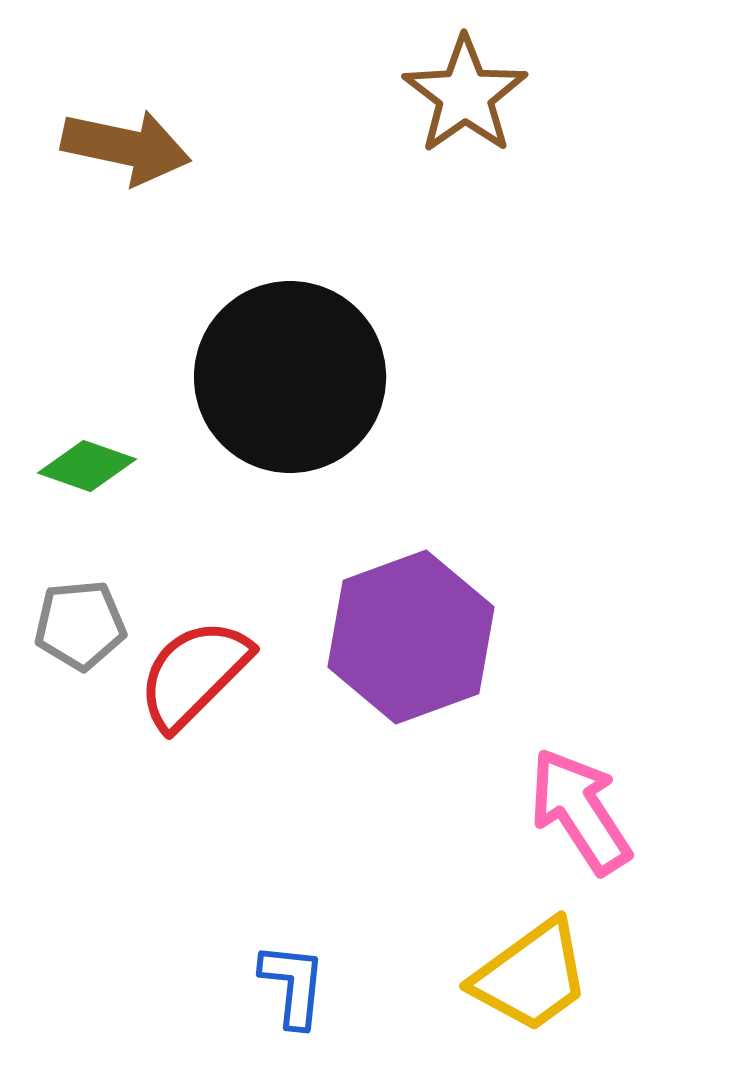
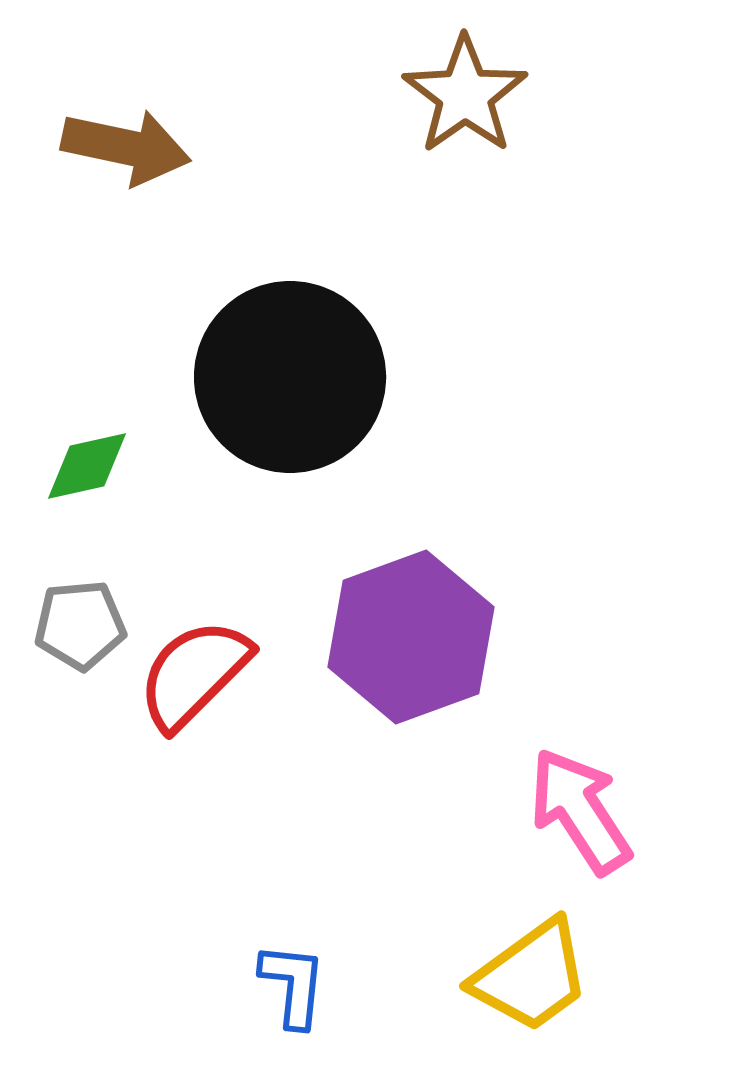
green diamond: rotated 32 degrees counterclockwise
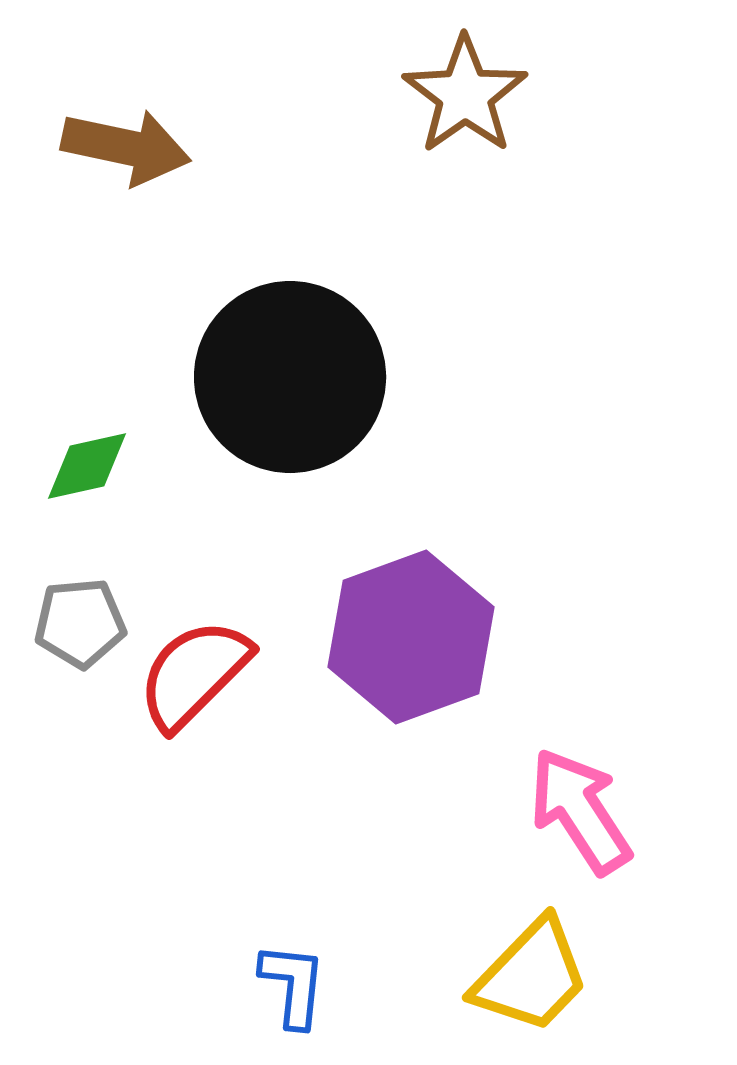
gray pentagon: moved 2 px up
yellow trapezoid: rotated 10 degrees counterclockwise
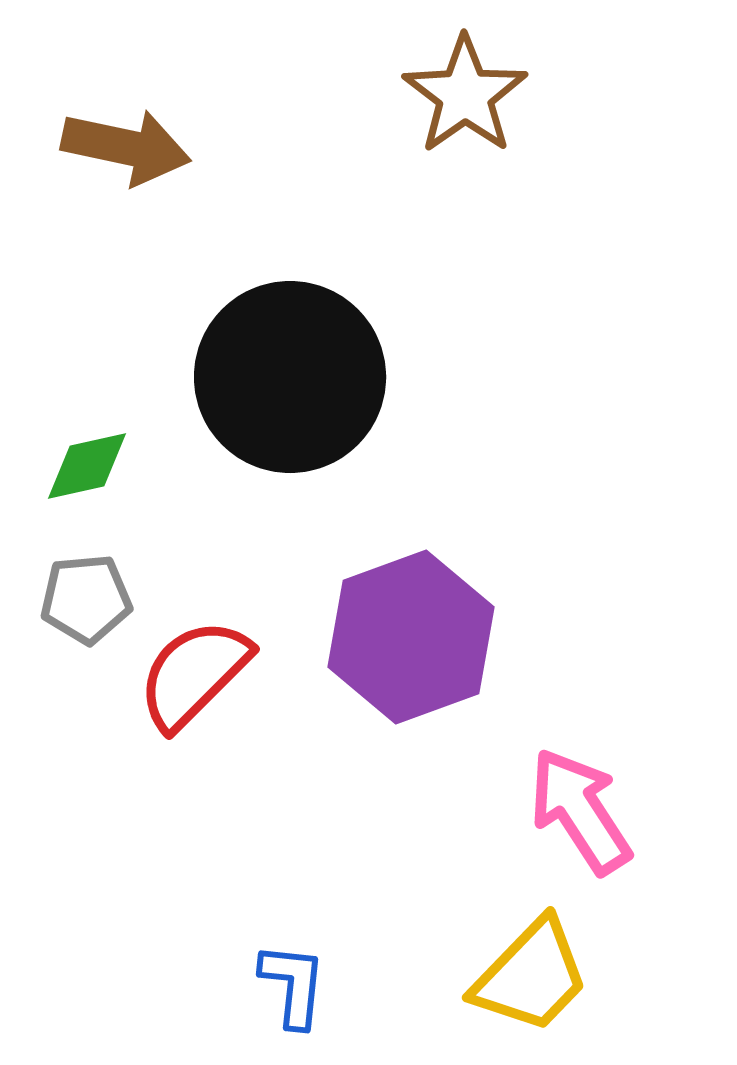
gray pentagon: moved 6 px right, 24 px up
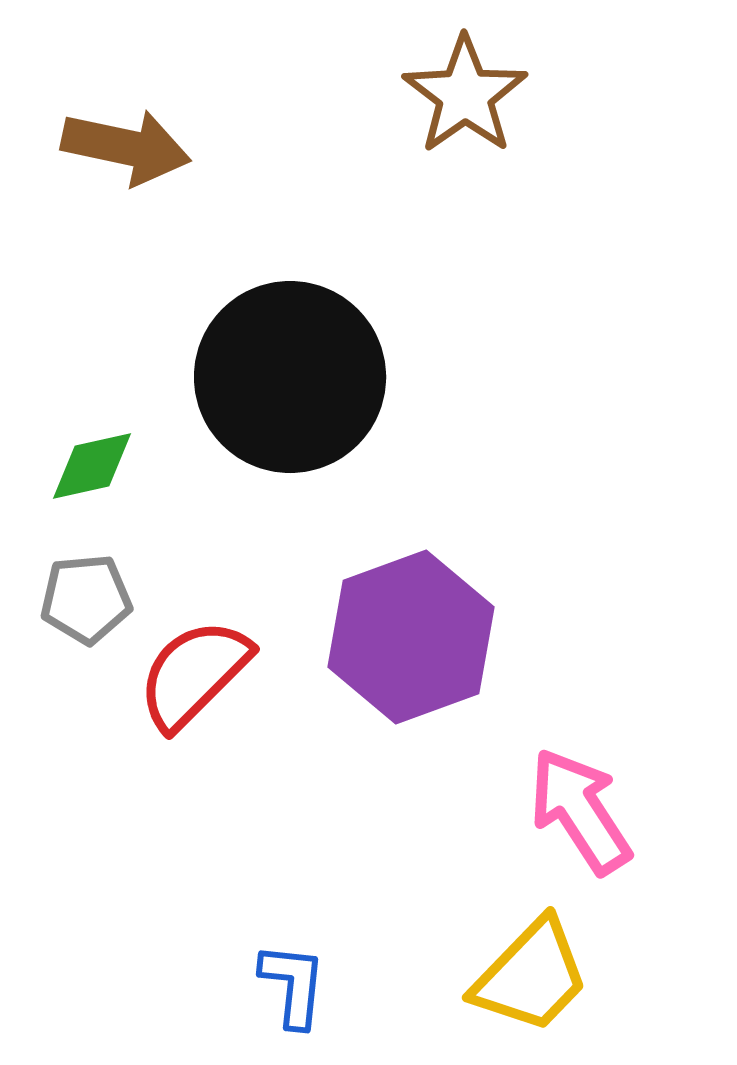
green diamond: moved 5 px right
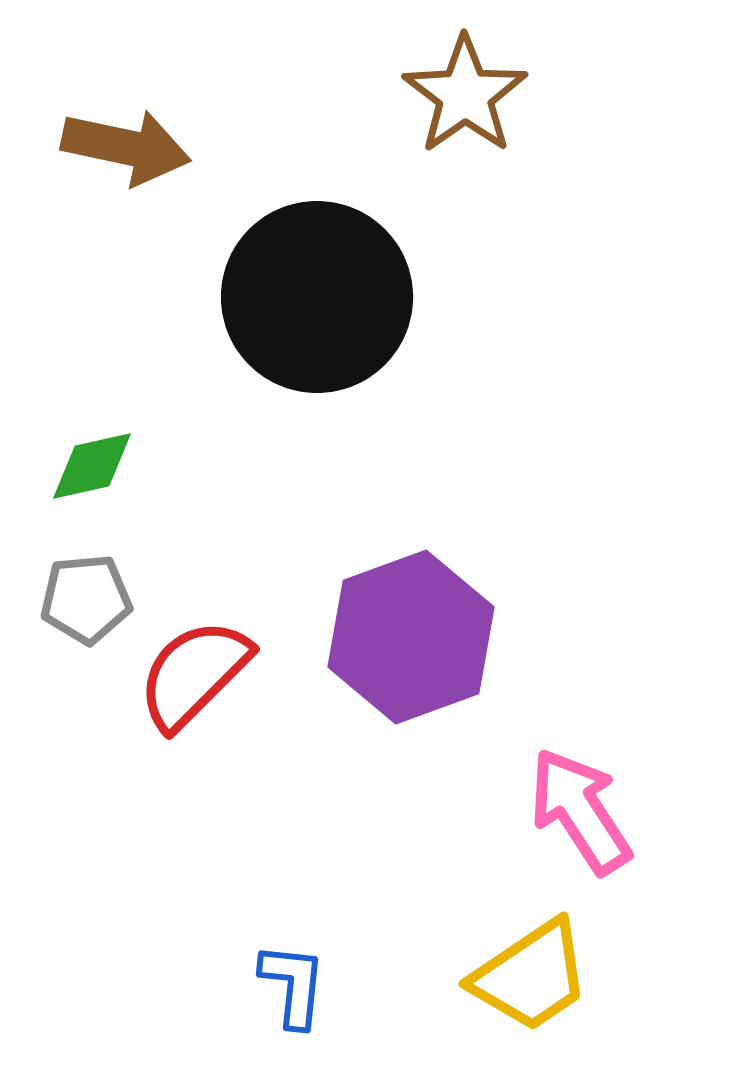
black circle: moved 27 px right, 80 px up
yellow trapezoid: rotated 12 degrees clockwise
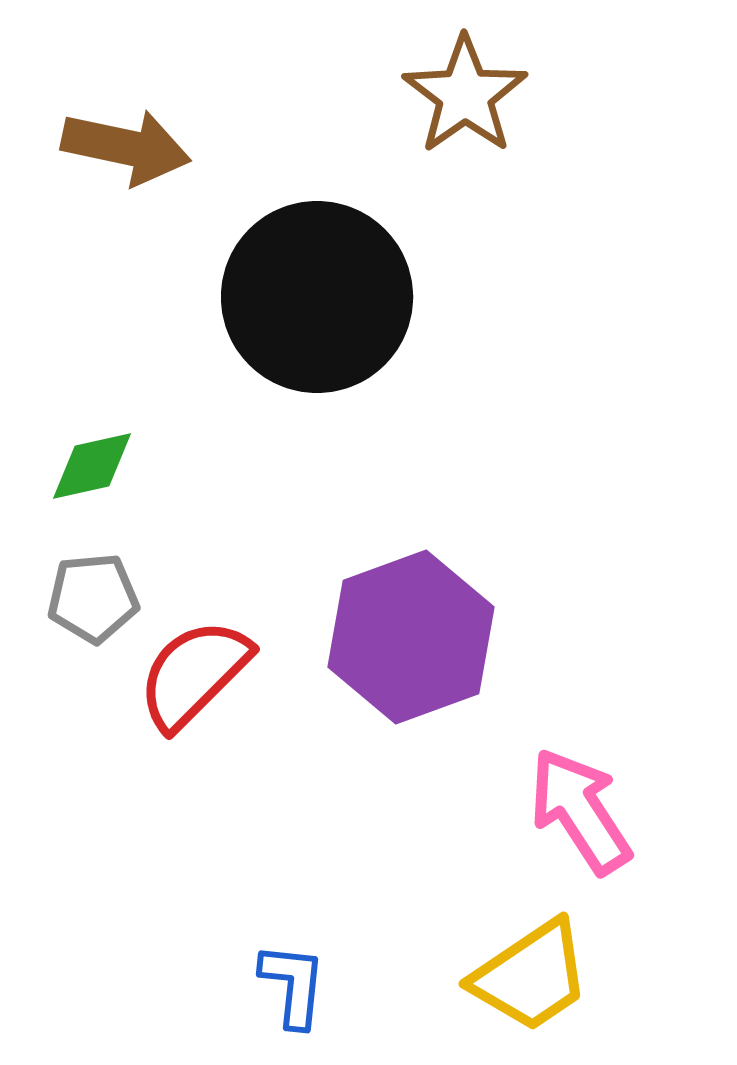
gray pentagon: moved 7 px right, 1 px up
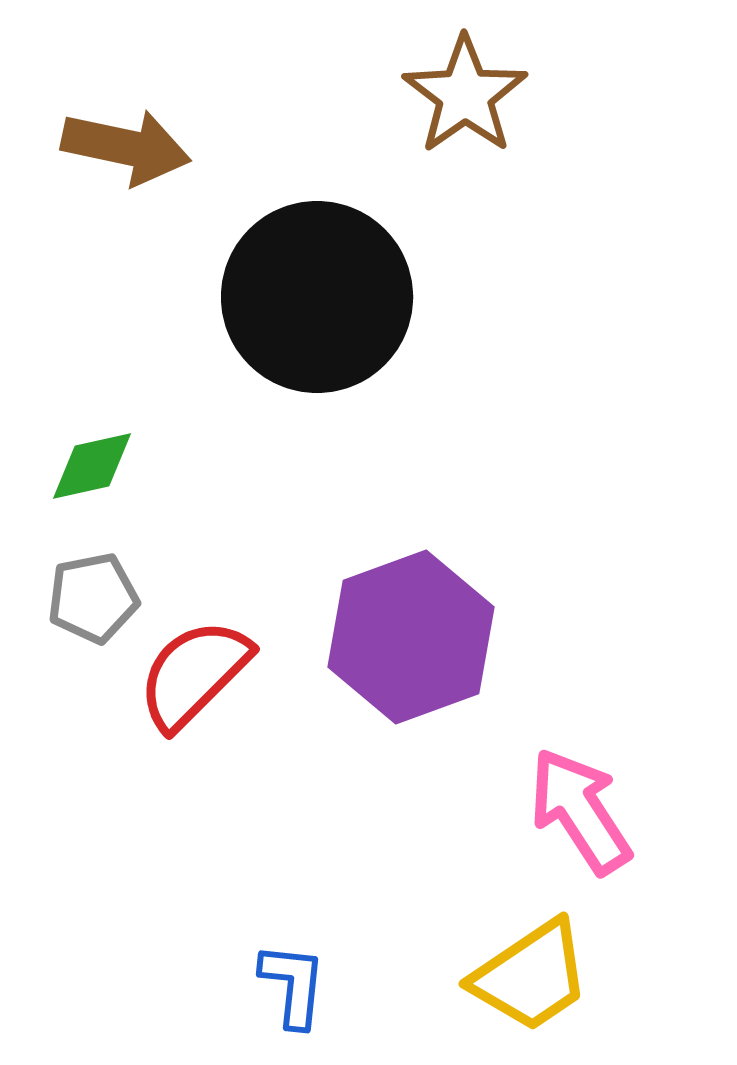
gray pentagon: rotated 6 degrees counterclockwise
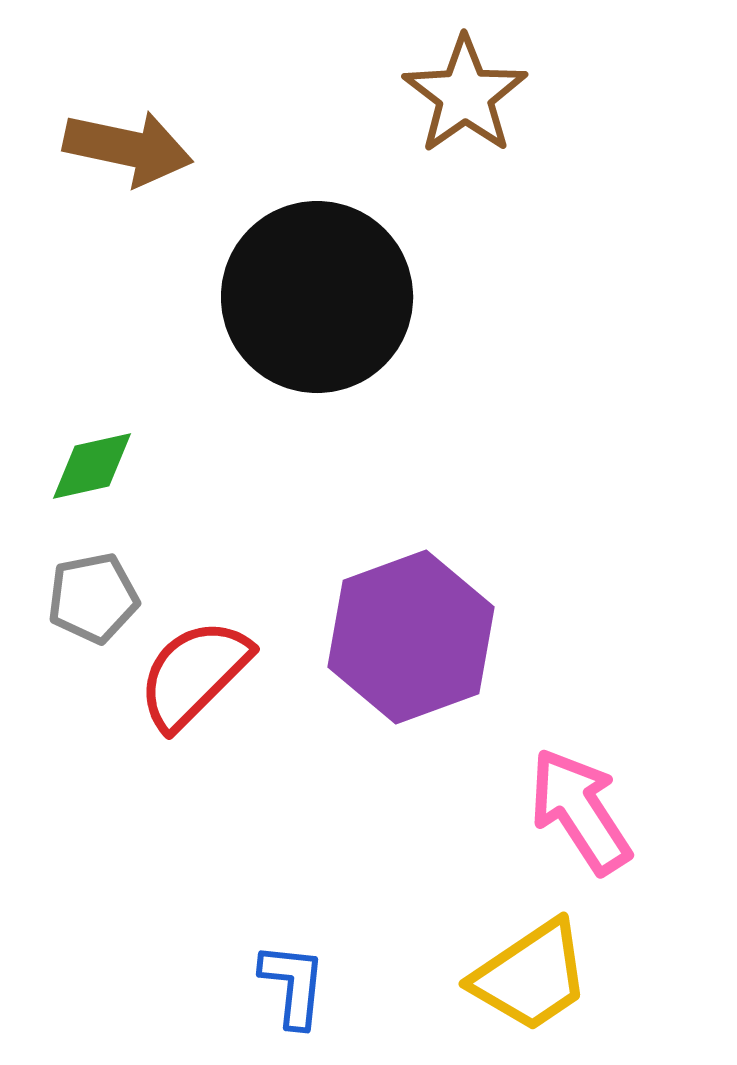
brown arrow: moved 2 px right, 1 px down
